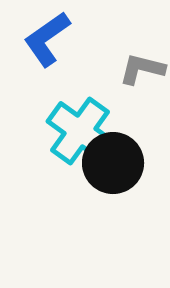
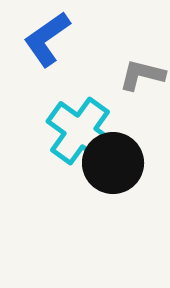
gray L-shape: moved 6 px down
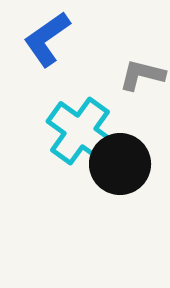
black circle: moved 7 px right, 1 px down
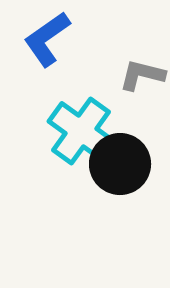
cyan cross: moved 1 px right
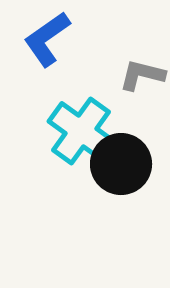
black circle: moved 1 px right
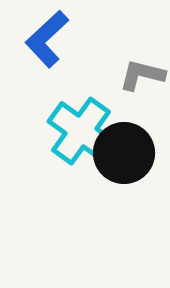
blue L-shape: rotated 8 degrees counterclockwise
black circle: moved 3 px right, 11 px up
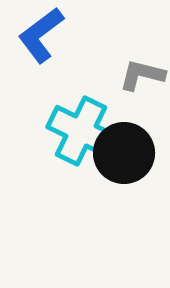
blue L-shape: moved 6 px left, 4 px up; rotated 6 degrees clockwise
cyan cross: rotated 10 degrees counterclockwise
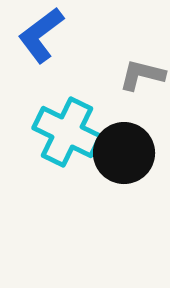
cyan cross: moved 14 px left, 1 px down
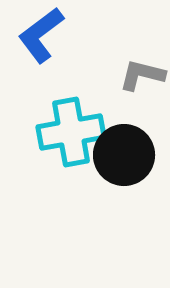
cyan cross: moved 4 px right; rotated 36 degrees counterclockwise
black circle: moved 2 px down
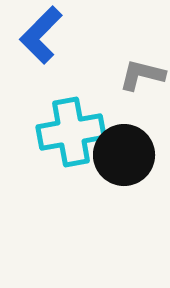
blue L-shape: rotated 8 degrees counterclockwise
